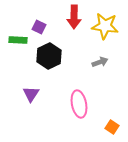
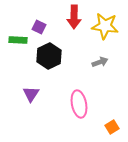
orange square: rotated 24 degrees clockwise
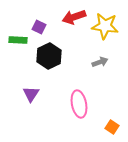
red arrow: rotated 70 degrees clockwise
orange square: rotated 24 degrees counterclockwise
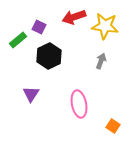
green rectangle: rotated 42 degrees counterclockwise
gray arrow: moved 1 px right, 1 px up; rotated 49 degrees counterclockwise
orange square: moved 1 px right, 1 px up
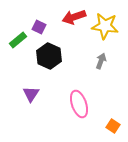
black hexagon: rotated 10 degrees counterclockwise
pink ellipse: rotated 8 degrees counterclockwise
